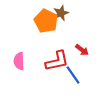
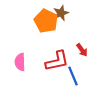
red arrow: rotated 16 degrees clockwise
pink semicircle: moved 1 px right, 1 px down
blue line: moved 1 px down; rotated 12 degrees clockwise
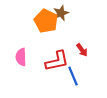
pink semicircle: moved 1 px right, 5 px up
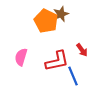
brown star: moved 1 px down
pink semicircle: rotated 18 degrees clockwise
